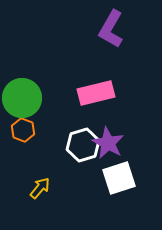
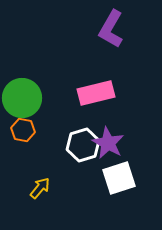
orange hexagon: rotated 10 degrees counterclockwise
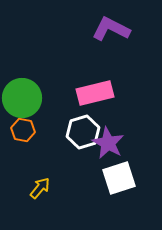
purple L-shape: rotated 87 degrees clockwise
pink rectangle: moved 1 px left
white hexagon: moved 13 px up
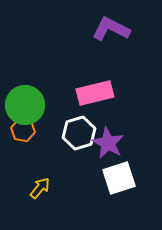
green circle: moved 3 px right, 7 px down
white hexagon: moved 4 px left, 1 px down
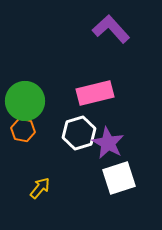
purple L-shape: rotated 21 degrees clockwise
green circle: moved 4 px up
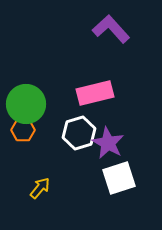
green circle: moved 1 px right, 3 px down
orange hexagon: rotated 10 degrees counterclockwise
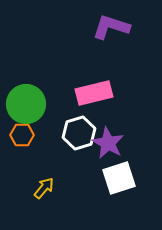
purple L-shape: moved 2 px up; rotated 30 degrees counterclockwise
pink rectangle: moved 1 px left
orange hexagon: moved 1 px left, 5 px down
yellow arrow: moved 4 px right
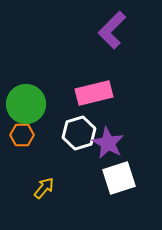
purple L-shape: moved 1 px right, 3 px down; rotated 63 degrees counterclockwise
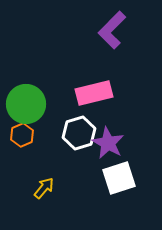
orange hexagon: rotated 25 degrees counterclockwise
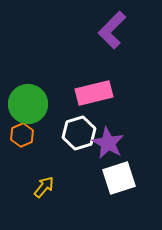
green circle: moved 2 px right
yellow arrow: moved 1 px up
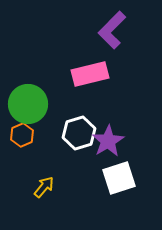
pink rectangle: moved 4 px left, 19 px up
purple star: moved 2 px up; rotated 12 degrees clockwise
